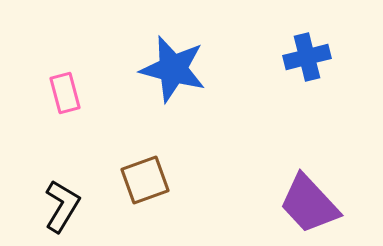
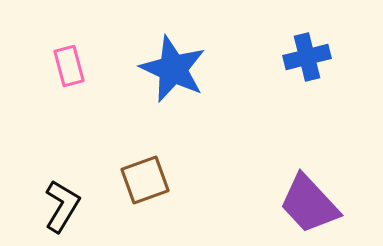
blue star: rotated 10 degrees clockwise
pink rectangle: moved 4 px right, 27 px up
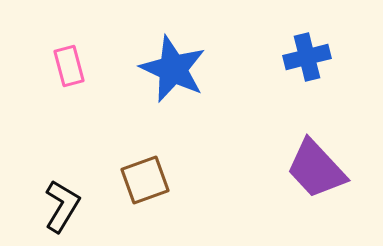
purple trapezoid: moved 7 px right, 35 px up
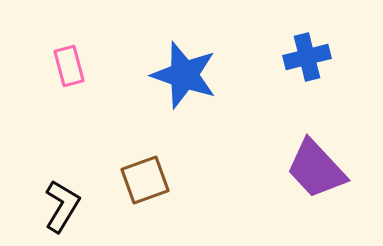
blue star: moved 11 px right, 6 px down; rotated 6 degrees counterclockwise
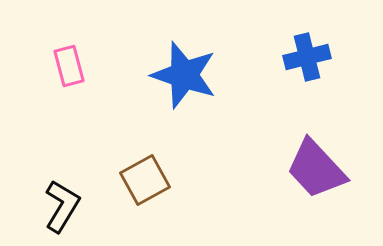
brown square: rotated 9 degrees counterclockwise
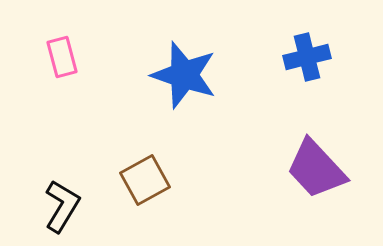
pink rectangle: moved 7 px left, 9 px up
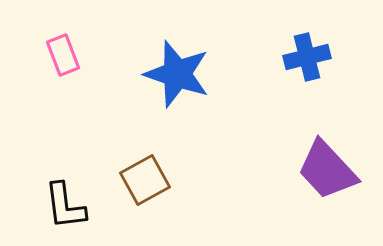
pink rectangle: moved 1 px right, 2 px up; rotated 6 degrees counterclockwise
blue star: moved 7 px left, 1 px up
purple trapezoid: moved 11 px right, 1 px down
black L-shape: moved 3 px right; rotated 142 degrees clockwise
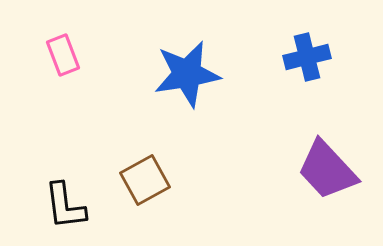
blue star: moved 10 px right; rotated 28 degrees counterclockwise
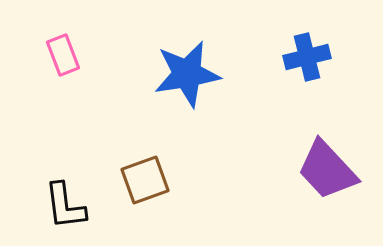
brown square: rotated 9 degrees clockwise
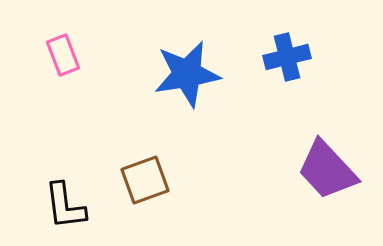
blue cross: moved 20 px left
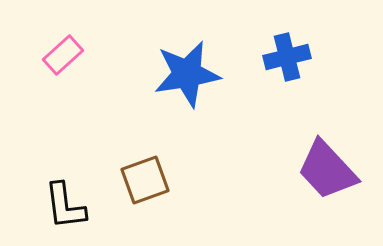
pink rectangle: rotated 69 degrees clockwise
